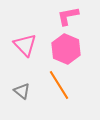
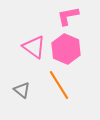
pink triangle: moved 9 px right, 2 px down; rotated 10 degrees counterclockwise
gray triangle: moved 1 px up
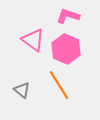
pink L-shape: rotated 30 degrees clockwise
pink triangle: moved 1 px left, 7 px up
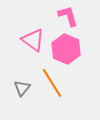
pink L-shape: rotated 55 degrees clockwise
orange line: moved 7 px left, 2 px up
gray triangle: moved 2 px up; rotated 30 degrees clockwise
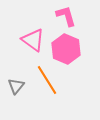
pink L-shape: moved 2 px left
orange line: moved 5 px left, 3 px up
gray triangle: moved 6 px left, 2 px up
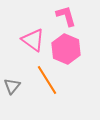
gray triangle: moved 4 px left
